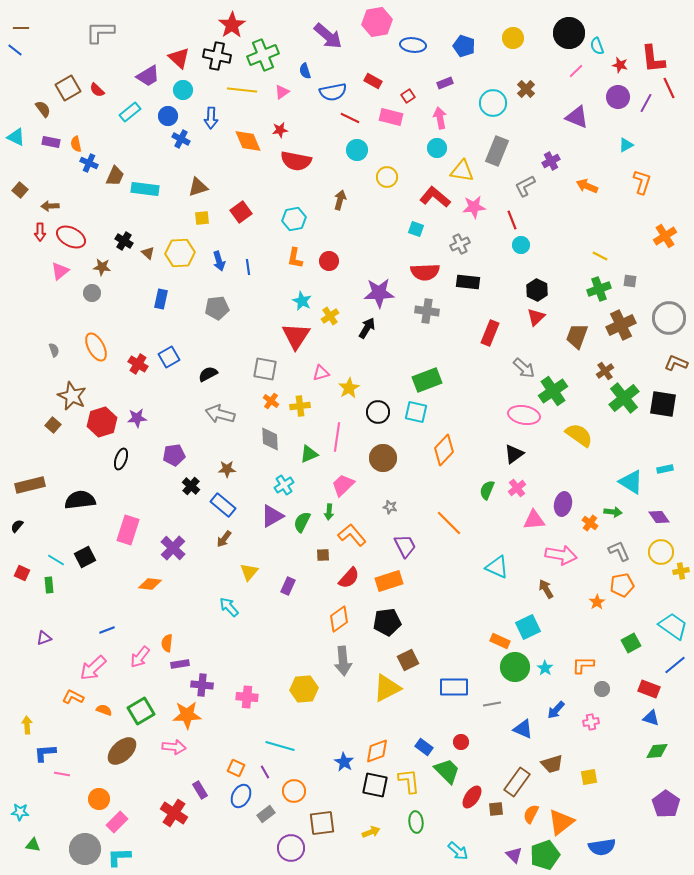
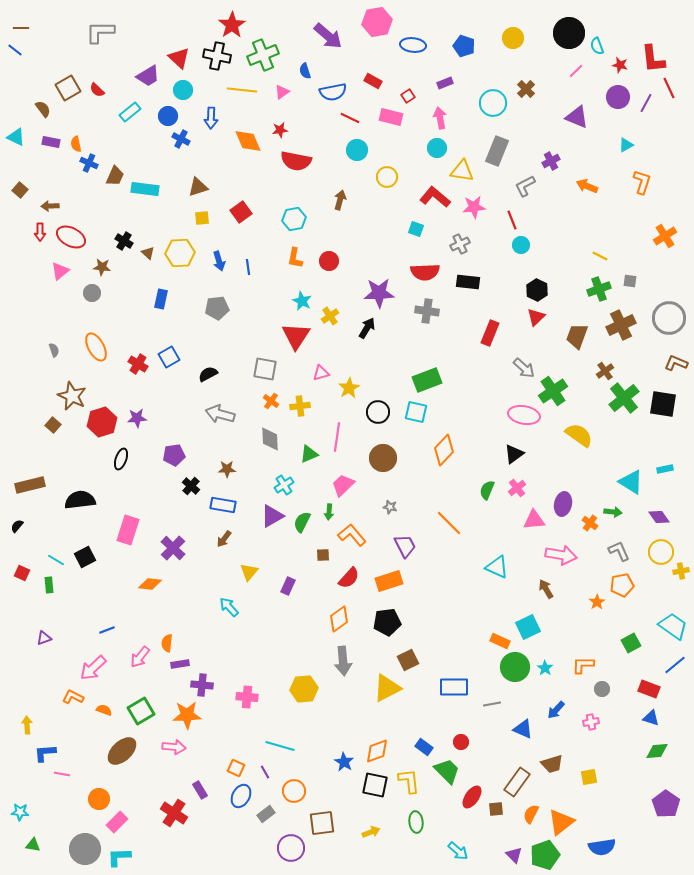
blue rectangle at (223, 505): rotated 30 degrees counterclockwise
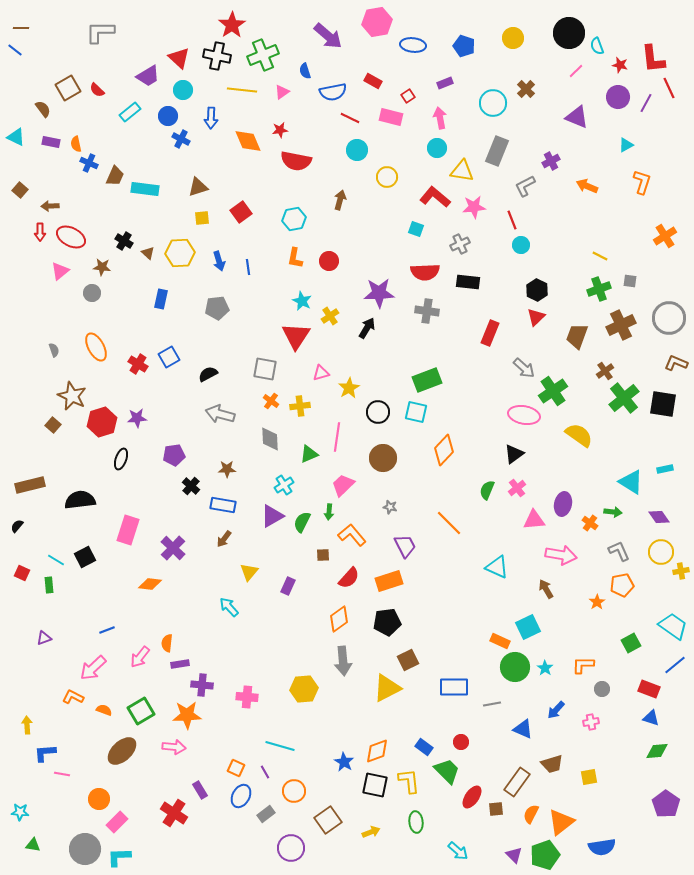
brown square at (322, 823): moved 6 px right, 3 px up; rotated 28 degrees counterclockwise
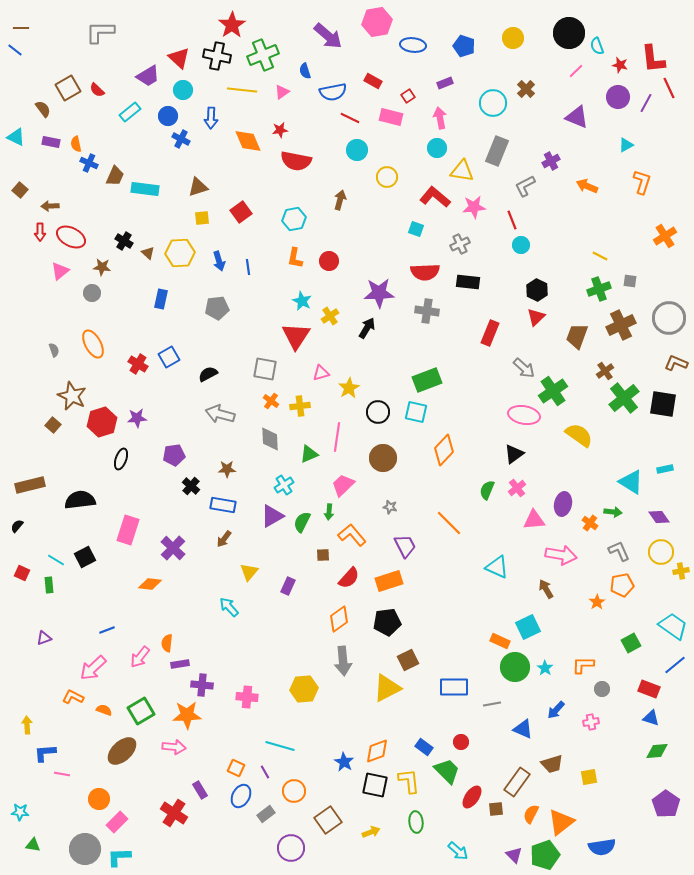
orange ellipse at (96, 347): moved 3 px left, 3 px up
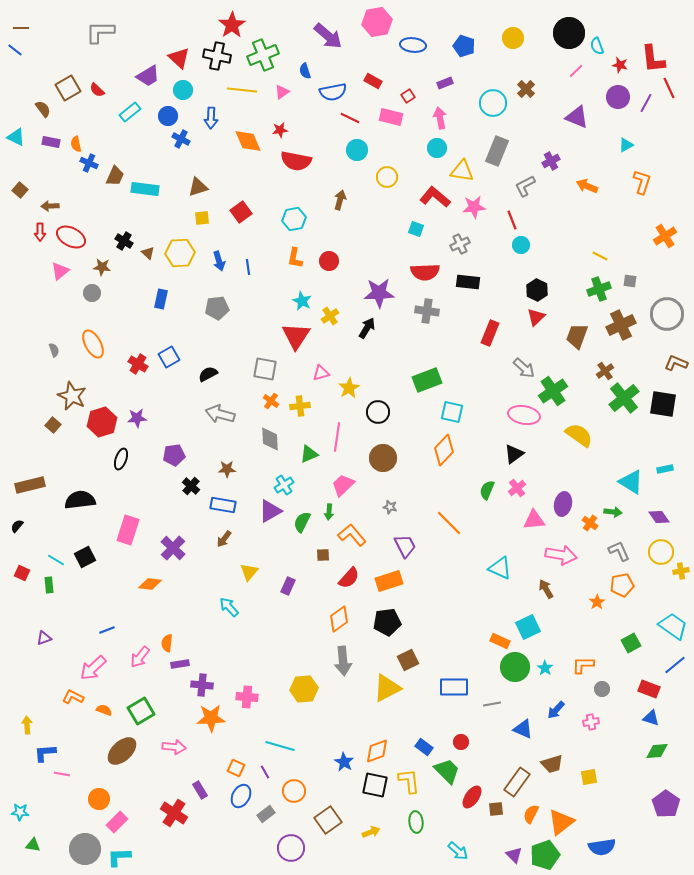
gray circle at (669, 318): moved 2 px left, 4 px up
cyan square at (416, 412): moved 36 px right
purple triangle at (272, 516): moved 2 px left, 5 px up
cyan triangle at (497, 567): moved 3 px right, 1 px down
orange star at (187, 715): moved 24 px right, 3 px down
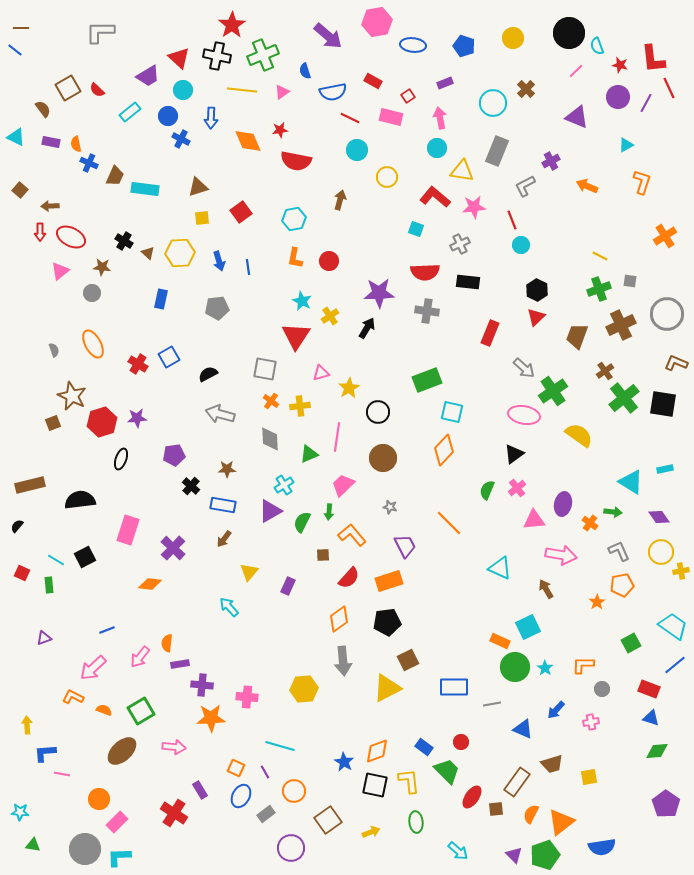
brown square at (53, 425): moved 2 px up; rotated 28 degrees clockwise
